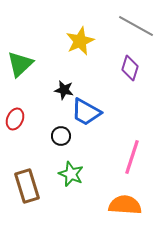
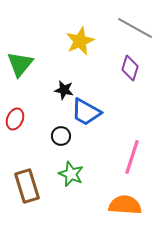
gray line: moved 1 px left, 2 px down
green triangle: rotated 8 degrees counterclockwise
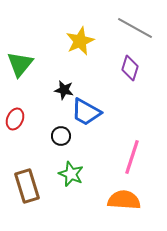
orange semicircle: moved 1 px left, 5 px up
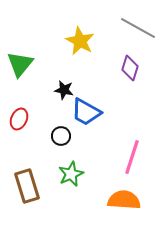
gray line: moved 3 px right
yellow star: rotated 20 degrees counterclockwise
red ellipse: moved 4 px right
green star: rotated 25 degrees clockwise
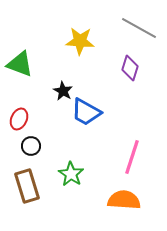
gray line: moved 1 px right
yellow star: rotated 24 degrees counterclockwise
green triangle: rotated 48 degrees counterclockwise
black star: moved 1 px left, 1 px down; rotated 18 degrees clockwise
black circle: moved 30 px left, 10 px down
green star: rotated 15 degrees counterclockwise
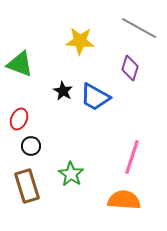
blue trapezoid: moved 9 px right, 15 px up
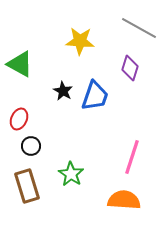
green triangle: rotated 8 degrees clockwise
blue trapezoid: moved 1 px up; rotated 100 degrees counterclockwise
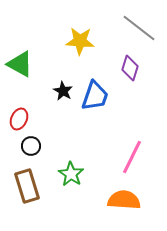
gray line: rotated 9 degrees clockwise
pink line: rotated 8 degrees clockwise
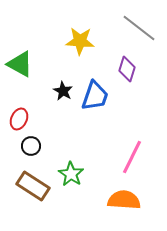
purple diamond: moved 3 px left, 1 px down
brown rectangle: moved 6 px right; rotated 40 degrees counterclockwise
